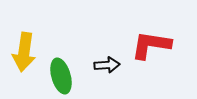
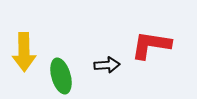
yellow arrow: rotated 9 degrees counterclockwise
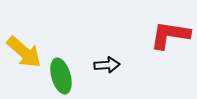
red L-shape: moved 19 px right, 10 px up
yellow arrow: rotated 48 degrees counterclockwise
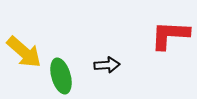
red L-shape: rotated 6 degrees counterclockwise
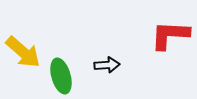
yellow arrow: moved 1 px left
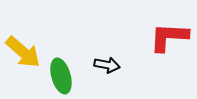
red L-shape: moved 1 px left, 2 px down
black arrow: rotated 15 degrees clockwise
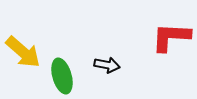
red L-shape: moved 2 px right
green ellipse: moved 1 px right
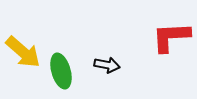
red L-shape: rotated 6 degrees counterclockwise
green ellipse: moved 1 px left, 5 px up
